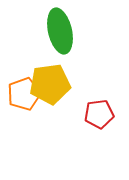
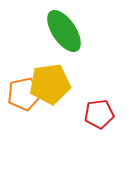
green ellipse: moved 4 px right; rotated 21 degrees counterclockwise
orange pentagon: rotated 8 degrees clockwise
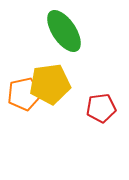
red pentagon: moved 2 px right, 6 px up
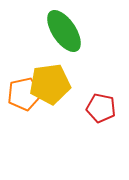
red pentagon: rotated 20 degrees clockwise
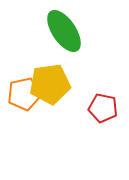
red pentagon: moved 2 px right
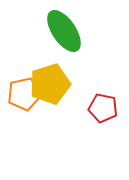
yellow pentagon: rotated 9 degrees counterclockwise
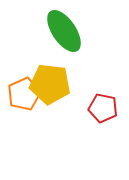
yellow pentagon: rotated 24 degrees clockwise
orange pentagon: rotated 12 degrees counterclockwise
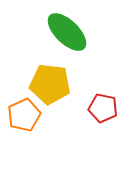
green ellipse: moved 3 px right, 1 px down; rotated 12 degrees counterclockwise
orange pentagon: moved 21 px down
